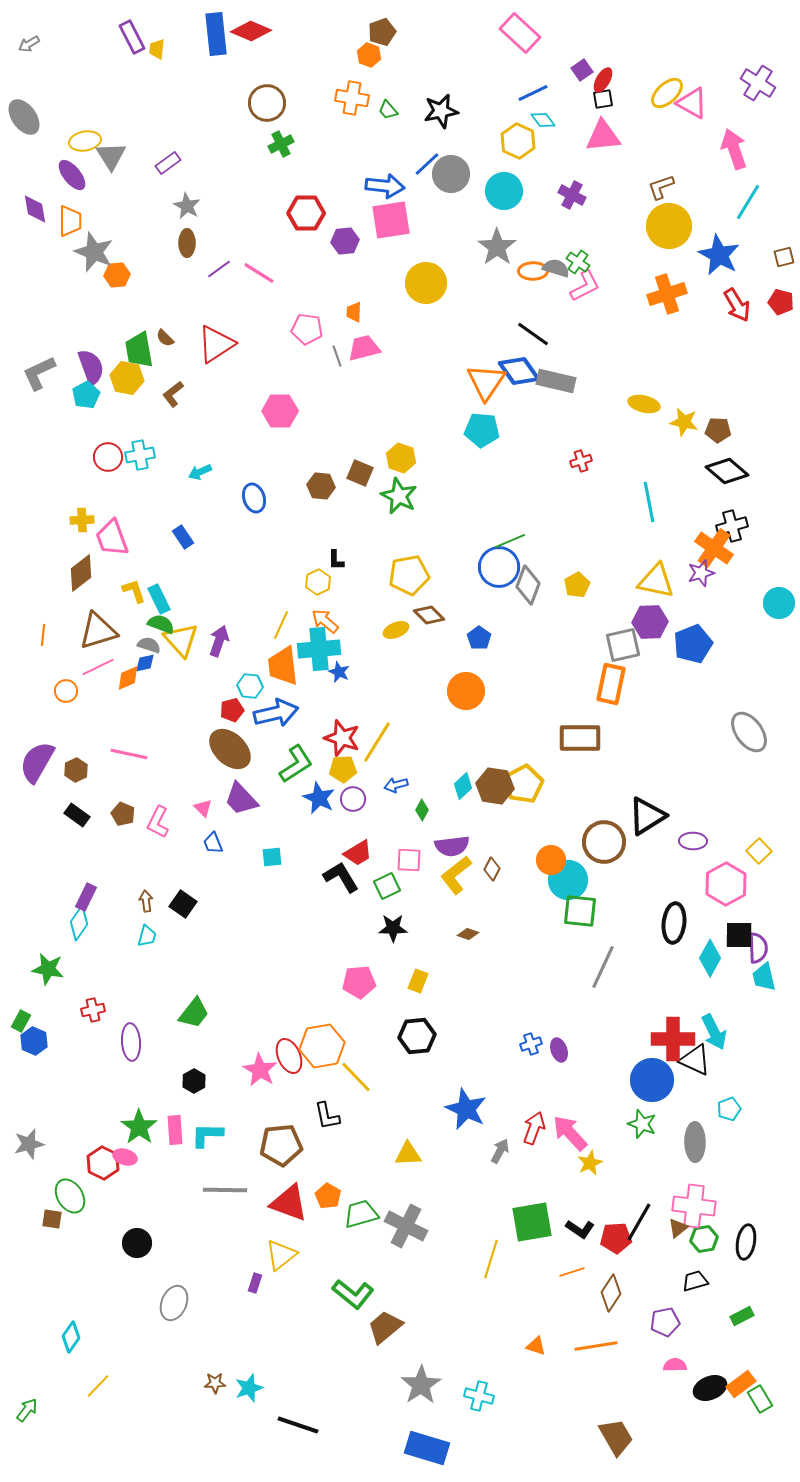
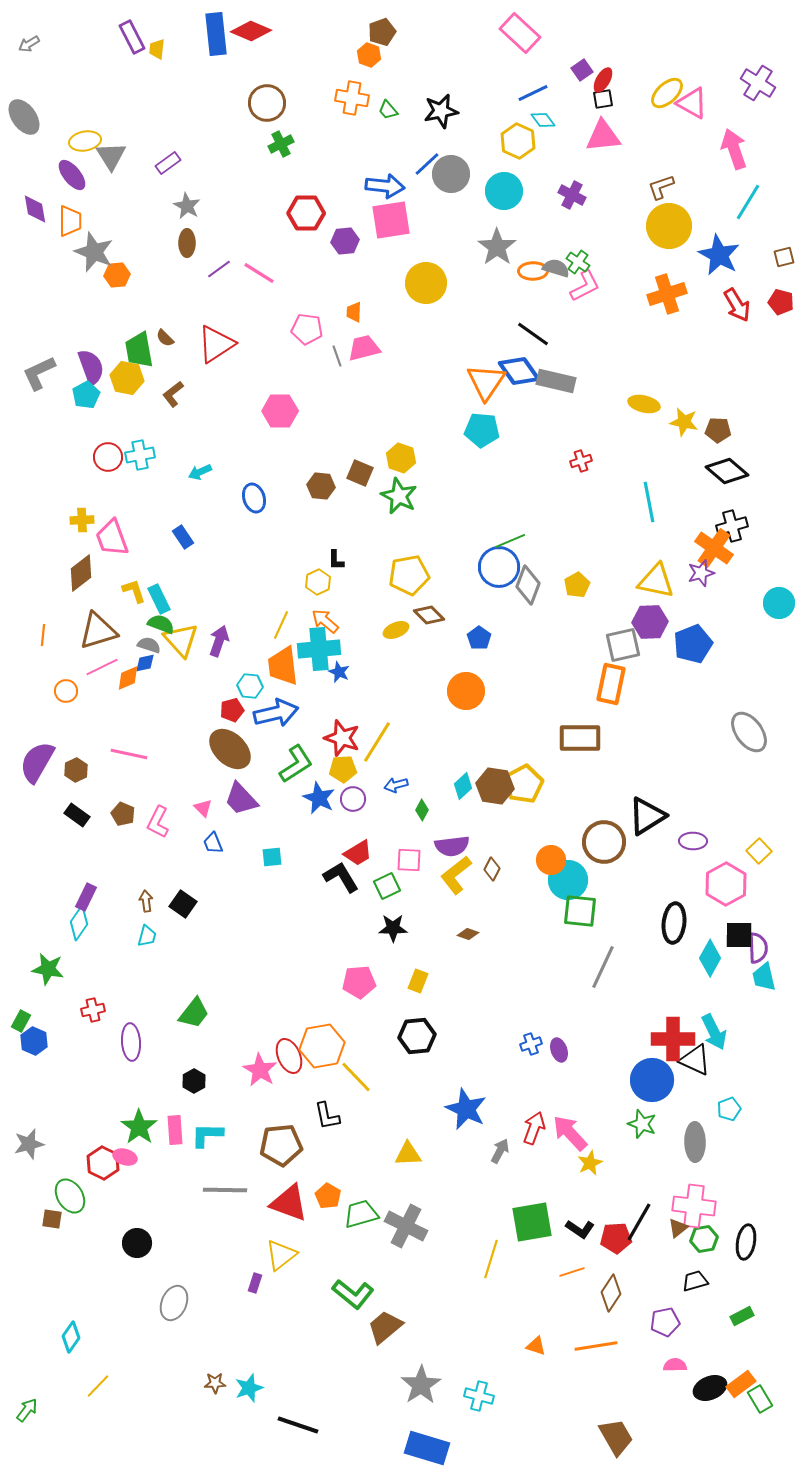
pink line at (98, 667): moved 4 px right
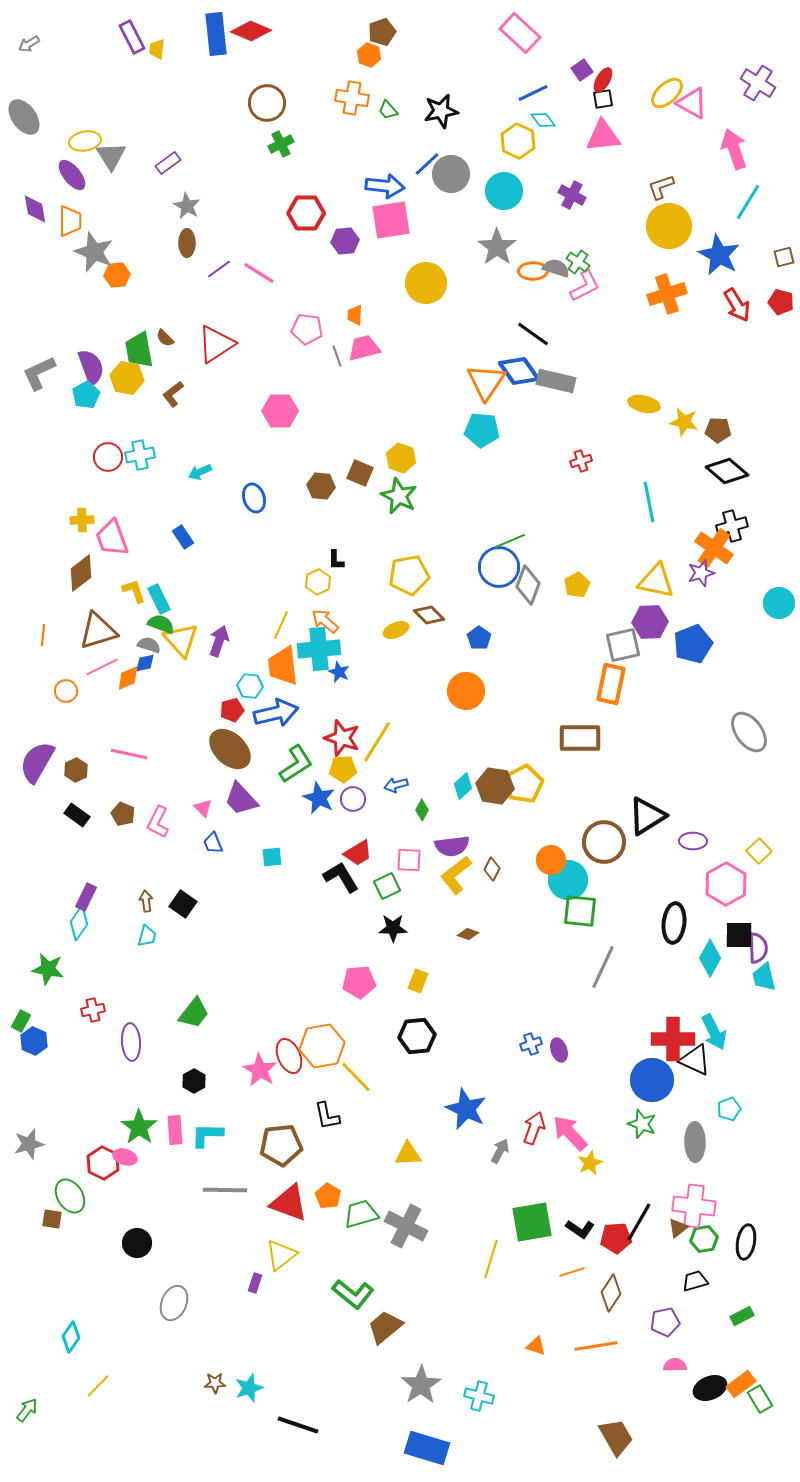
orange trapezoid at (354, 312): moved 1 px right, 3 px down
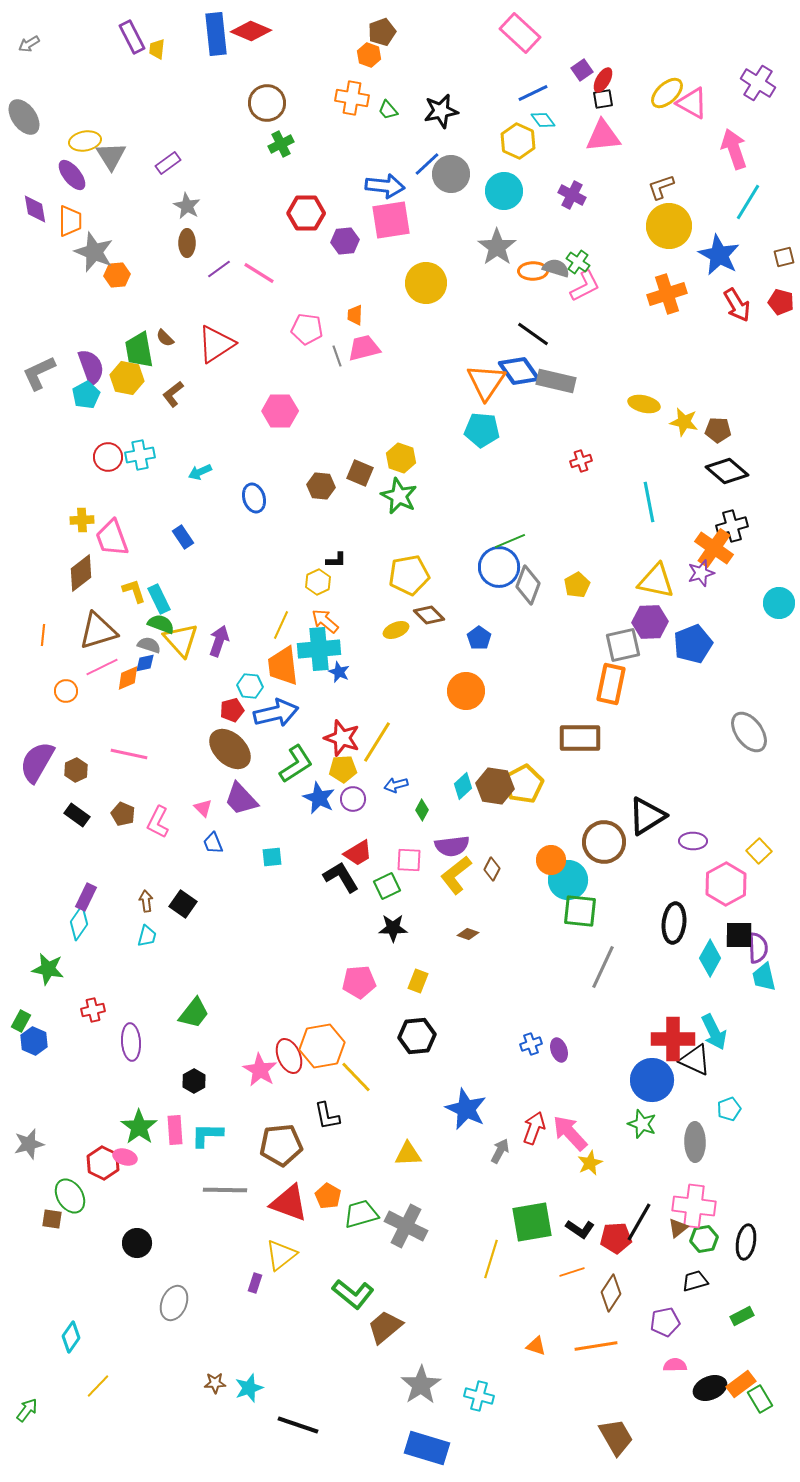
black L-shape at (336, 560): rotated 90 degrees counterclockwise
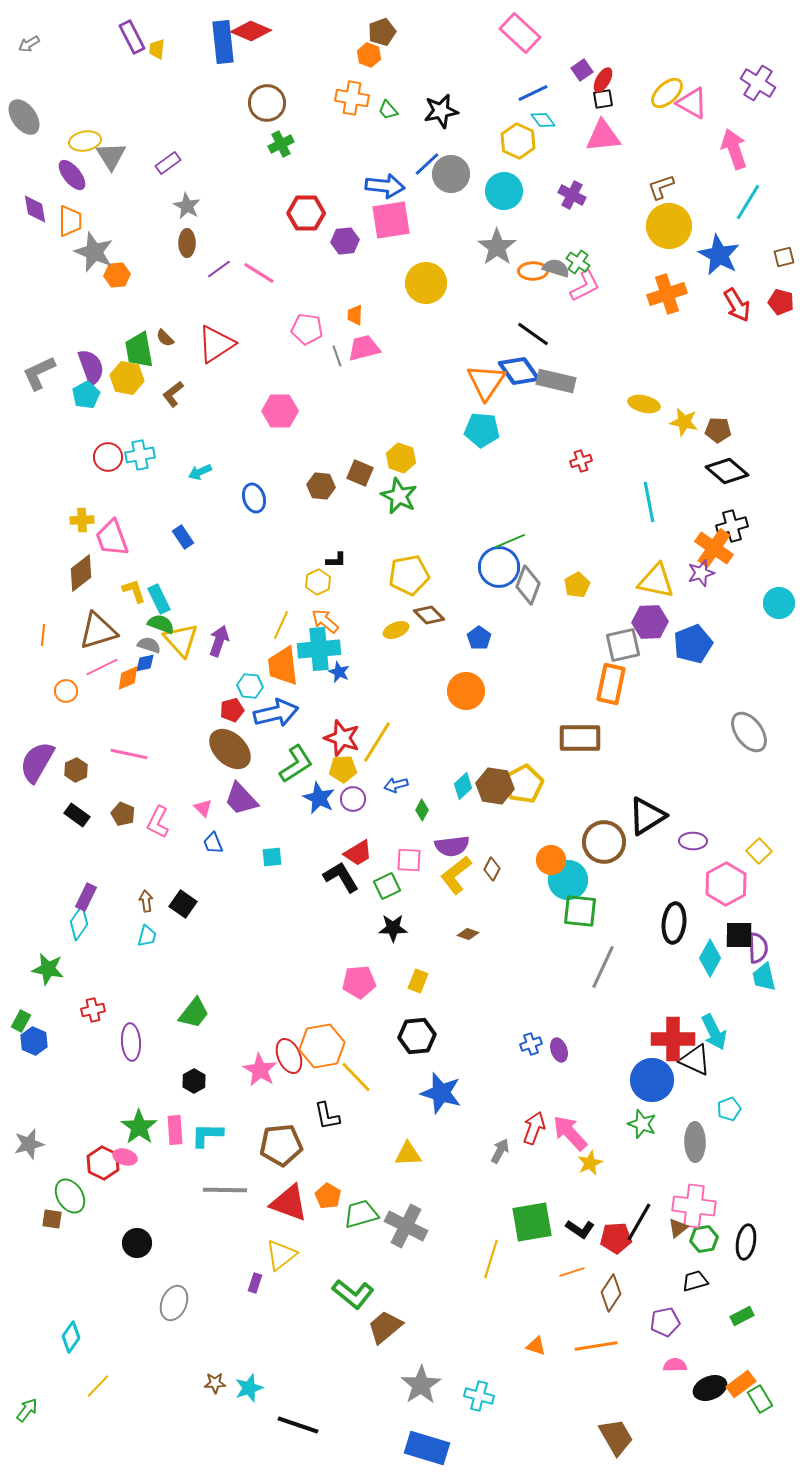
blue rectangle at (216, 34): moved 7 px right, 8 px down
blue star at (466, 1109): moved 25 px left, 16 px up; rotated 9 degrees counterclockwise
